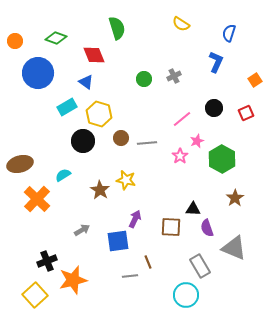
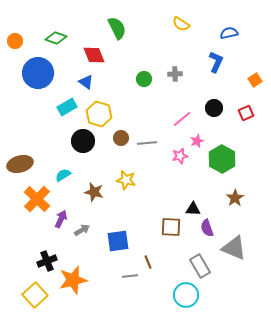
green semicircle at (117, 28): rotated 10 degrees counterclockwise
blue semicircle at (229, 33): rotated 60 degrees clockwise
gray cross at (174, 76): moved 1 px right, 2 px up; rotated 24 degrees clockwise
pink star at (180, 156): rotated 21 degrees clockwise
brown star at (100, 190): moved 6 px left, 2 px down; rotated 18 degrees counterclockwise
purple arrow at (135, 219): moved 74 px left
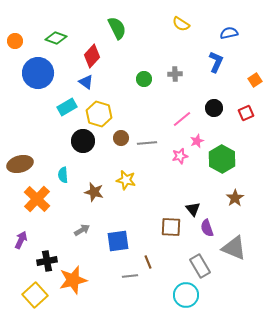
red diamond at (94, 55): moved 2 px left, 1 px down; rotated 65 degrees clockwise
cyan semicircle at (63, 175): rotated 63 degrees counterclockwise
black triangle at (193, 209): rotated 49 degrees clockwise
purple arrow at (61, 219): moved 40 px left, 21 px down
black cross at (47, 261): rotated 12 degrees clockwise
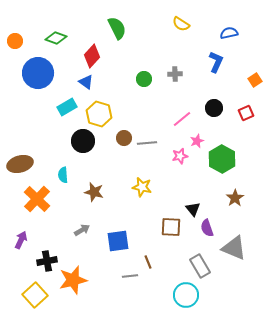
brown circle at (121, 138): moved 3 px right
yellow star at (126, 180): moved 16 px right, 7 px down
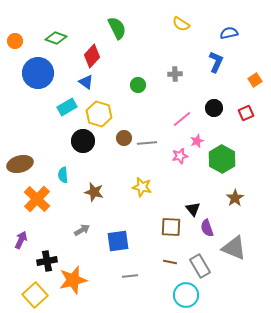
green circle at (144, 79): moved 6 px left, 6 px down
brown line at (148, 262): moved 22 px right; rotated 56 degrees counterclockwise
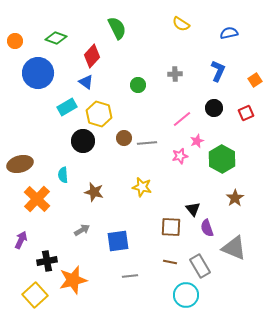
blue L-shape at (216, 62): moved 2 px right, 9 px down
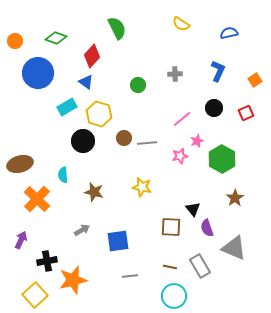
brown line at (170, 262): moved 5 px down
cyan circle at (186, 295): moved 12 px left, 1 px down
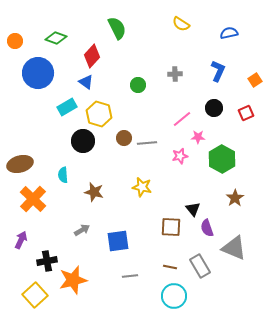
pink star at (197, 141): moved 1 px right, 4 px up; rotated 24 degrees clockwise
orange cross at (37, 199): moved 4 px left
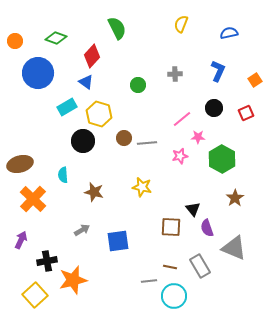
yellow semicircle at (181, 24): rotated 78 degrees clockwise
gray line at (130, 276): moved 19 px right, 5 px down
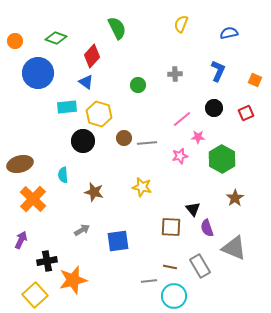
orange square at (255, 80): rotated 32 degrees counterclockwise
cyan rectangle at (67, 107): rotated 24 degrees clockwise
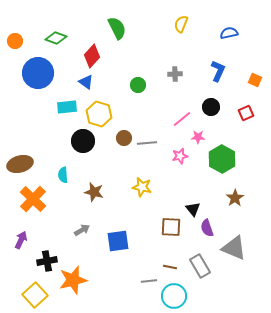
black circle at (214, 108): moved 3 px left, 1 px up
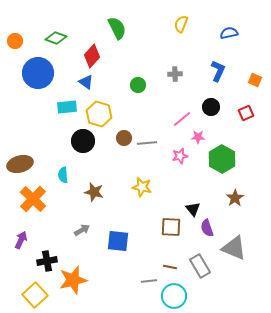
blue square at (118, 241): rotated 15 degrees clockwise
